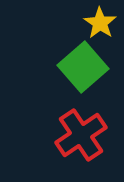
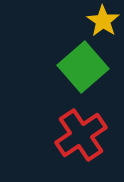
yellow star: moved 3 px right, 2 px up
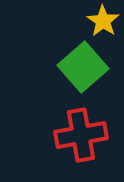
red cross: rotated 24 degrees clockwise
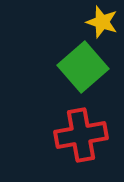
yellow star: moved 1 px left, 1 px down; rotated 16 degrees counterclockwise
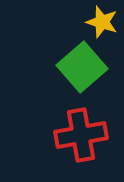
green square: moved 1 px left
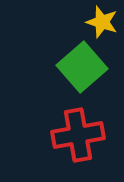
red cross: moved 3 px left
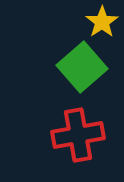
yellow star: rotated 20 degrees clockwise
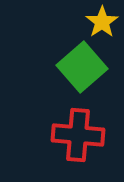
red cross: rotated 15 degrees clockwise
